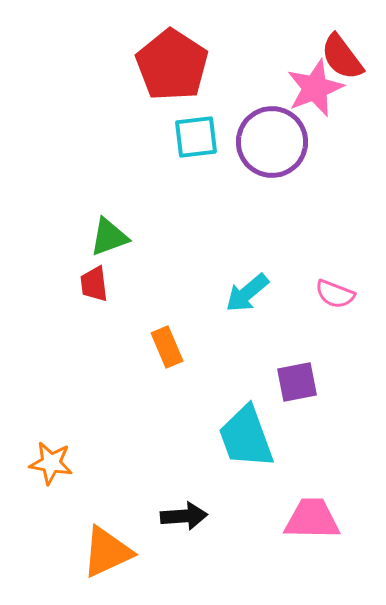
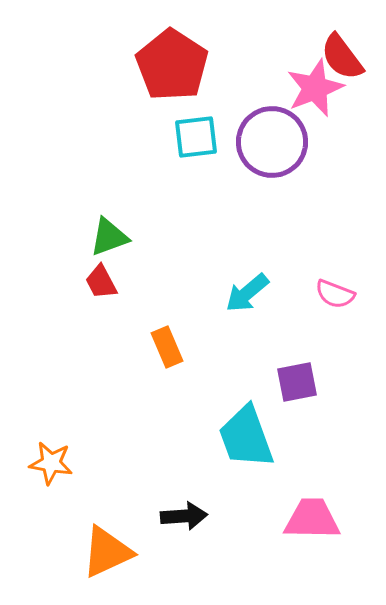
red trapezoid: moved 7 px right, 2 px up; rotated 21 degrees counterclockwise
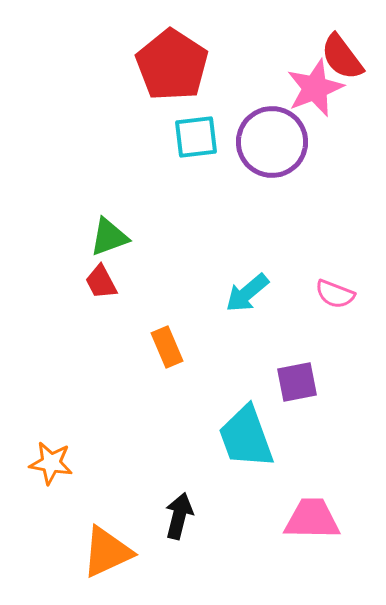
black arrow: moved 5 px left; rotated 72 degrees counterclockwise
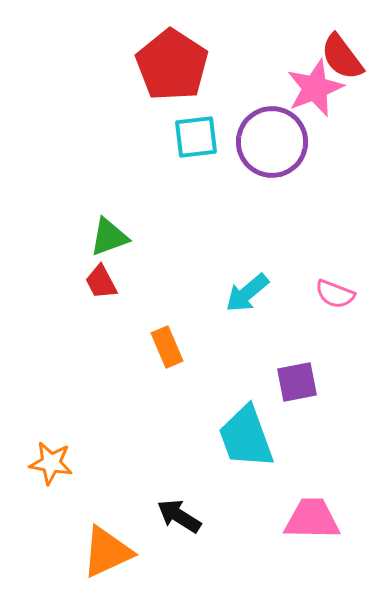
black arrow: rotated 72 degrees counterclockwise
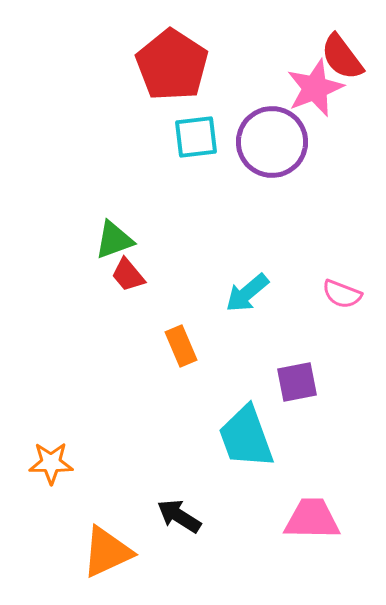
green triangle: moved 5 px right, 3 px down
red trapezoid: moved 27 px right, 7 px up; rotated 12 degrees counterclockwise
pink semicircle: moved 7 px right
orange rectangle: moved 14 px right, 1 px up
orange star: rotated 9 degrees counterclockwise
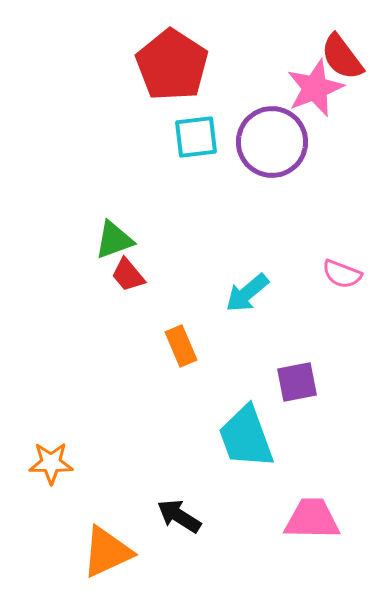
pink semicircle: moved 20 px up
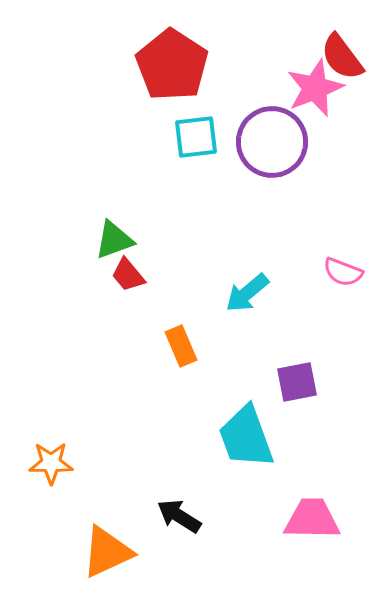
pink semicircle: moved 1 px right, 2 px up
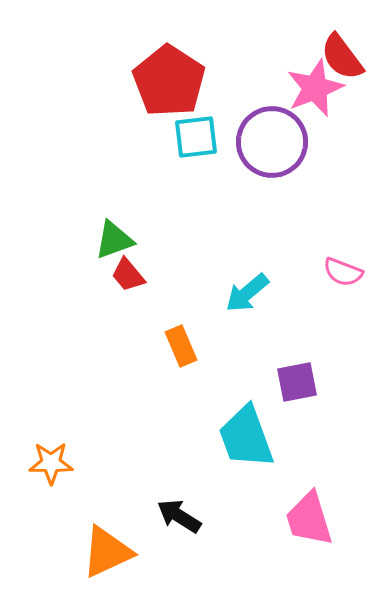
red pentagon: moved 3 px left, 16 px down
pink trapezoid: moved 3 px left; rotated 108 degrees counterclockwise
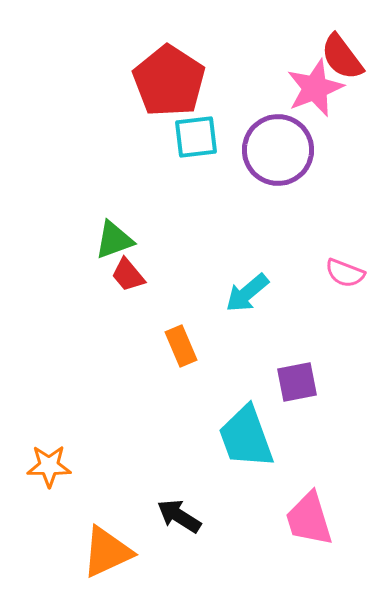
purple circle: moved 6 px right, 8 px down
pink semicircle: moved 2 px right, 1 px down
orange star: moved 2 px left, 3 px down
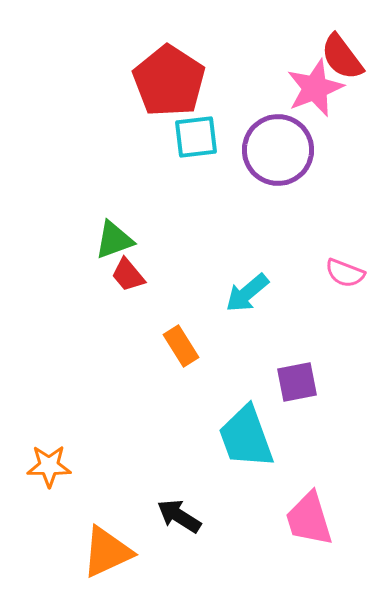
orange rectangle: rotated 9 degrees counterclockwise
